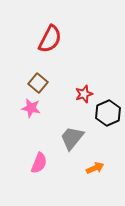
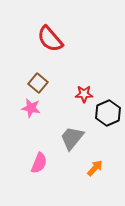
red semicircle: rotated 112 degrees clockwise
red star: rotated 18 degrees clockwise
orange arrow: rotated 24 degrees counterclockwise
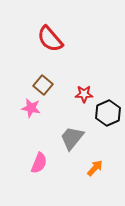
brown square: moved 5 px right, 2 px down
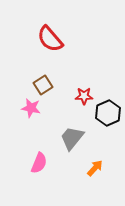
brown square: rotated 18 degrees clockwise
red star: moved 2 px down
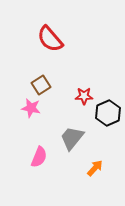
brown square: moved 2 px left
pink semicircle: moved 6 px up
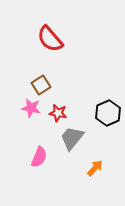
red star: moved 26 px left, 17 px down; rotated 12 degrees clockwise
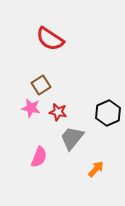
red semicircle: rotated 16 degrees counterclockwise
red star: moved 1 px up
orange arrow: moved 1 px right, 1 px down
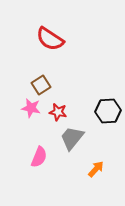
black hexagon: moved 2 px up; rotated 20 degrees clockwise
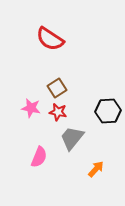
brown square: moved 16 px right, 3 px down
